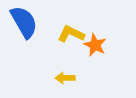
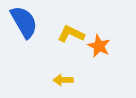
orange star: moved 4 px right, 1 px down
yellow arrow: moved 2 px left, 2 px down
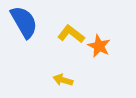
yellow L-shape: rotated 12 degrees clockwise
yellow arrow: rotated 18 degrees clockwise
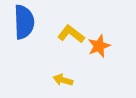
blue semicircle: rotated 28 degrees clockwise
orange star: rotated 25 degrees clockwise
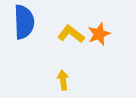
orange star: moved 12 px up
yellow arrow: rotated 66 degrees clockwise
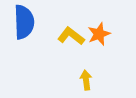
yellow L-shape: moved 2 px down
yellow arrow: moved 23 px right
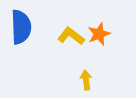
blue semicircle: moved 3 px left, 5 px down
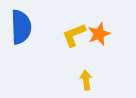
yellow L-shape: moved 3 px right, 1 px up; rotated 60 degrees counterclockwise
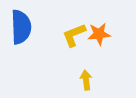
orange star: rotated 15 degrees clockwise
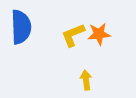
yellow L-shape: moved 1 px left
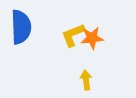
orange star: moved 7 px left, 4 px down
